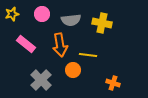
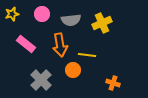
yellow cross: rotated 36 degrees counterclockwise
yellow line: moved 1 px left
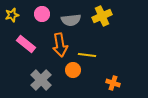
yellow star: moved 1 px down
yellow cross: moved 7 px up
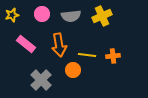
gray semicircle: moved 4 px up
orange arrow: moved 1 px left
orange cross: moved 27 px up; rotated 24 degrees counterclockwise
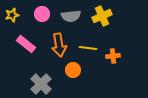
yellow line: moved 1 px right, 7 px up
gray cross: moved 4 px down
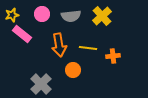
yellow cross: rotated 18 degrees counterclockwise
pink rectangle: moved 4 px left, 10 px up
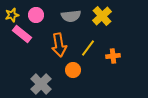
pink circle: moved 6 px left, 1 px down
yellow line: rotated 60 degrees counterclockwise
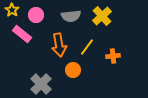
yellow star: moved 5 px up; rotated 24 degrees counterclockwise
yellow line: moved 1 px left, 1 px up
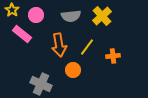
gray cross: rotated 20 degrees counterclockwise
